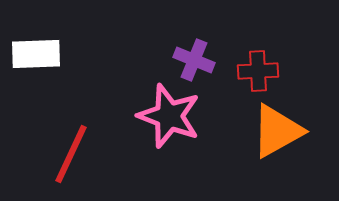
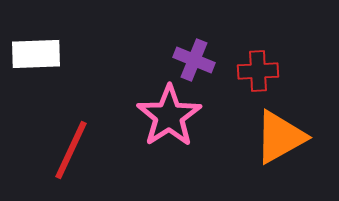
pink star: rotated 18 degrees clockwise
orange triangle: moved 3 px right, 6 px down
red line: moved 4 px up
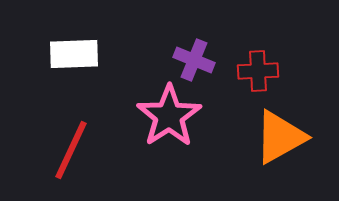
white rectangle: moved 38 px right
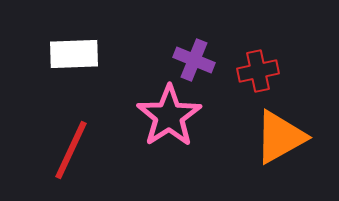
red cross: rotated 9 degrees counterclockwise
